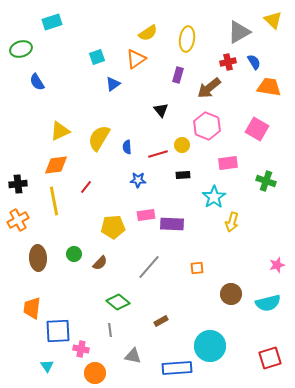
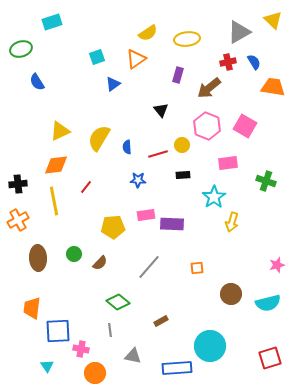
yellow ellipse at (187, 39): rotated 75 degrees clockwise
orange trapezoid at (269, 87): moved 4 px right
pink square at (257, 129): moved 12 px left, 3 px up
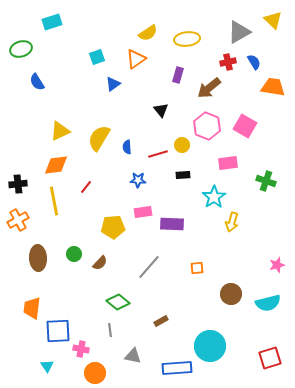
pink rectangle at (146, 215): moved 3 px left, 3 px up
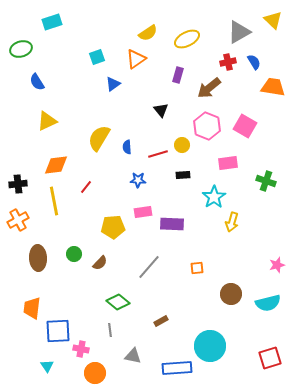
yellow ellipse at (187, 39): rotated 20 degrees counterclockwise
yellow triangle at (60, 131): moved 13 px left, 10 px up
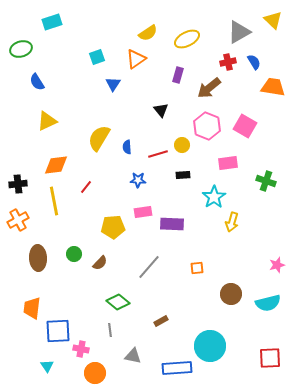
blue triangle at (113, 84): rotated 21 degrees counterclockwise
red square at (270, 358): rotated 15 degrees clockwise
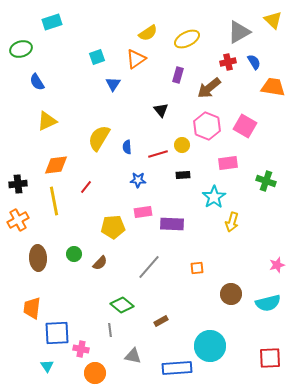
green diamond at (118, 302): moved 4 px right, 3 px down
blue square at (58, 331): moved 1 px left, 2 px down
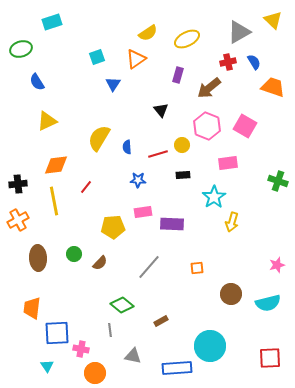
orange trapezoid at (273, 87): rotated 10 degrees clockwise
green cross at (266, 181): moved 12 px right
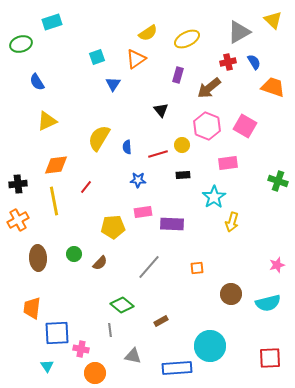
green ellipse at (21, 49): moved 5 px up
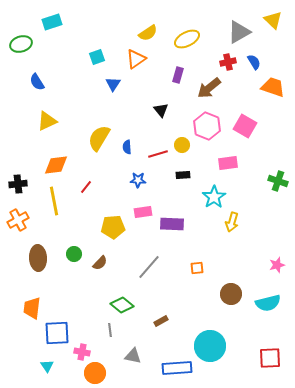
pink cross at (81, 349): moved 1 px right, 3 px down
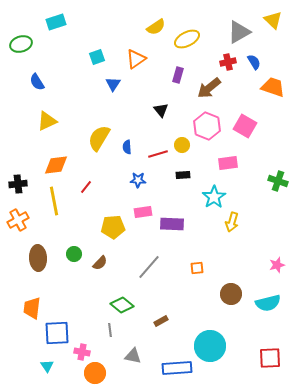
cyan rectangle at (52, 22): moved 4 px right
yellow semicircle at (148, 33): moved 8 px right, 6 px up
